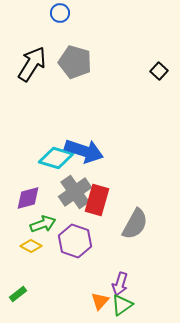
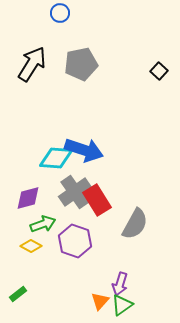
gray pentagon: moved 6 px right, 2 px down; rotated 28 degrees counterclockwise
blue arrow: moved 1 px up
cyan diamond: rotated 12 degrees counterclockwise
red rectangle: rotated 48 degrees counterclockwise
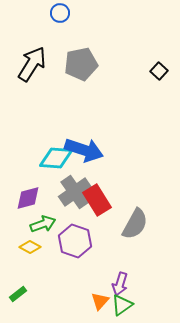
yellow diamond: moved 1 px left, 1 px down
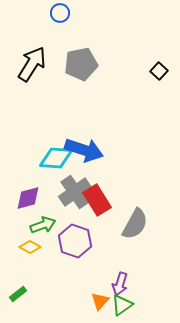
green arrow: moved 1 px down
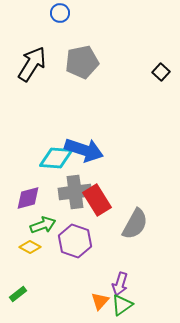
gray pentagon: moved 1 px right, 2 px up
black square: moved 2 px right, 1 px down
gray cross: rotated 28 degrees clockwise
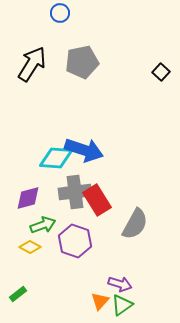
purple arrow: rotated 90 degrees counterclockwise
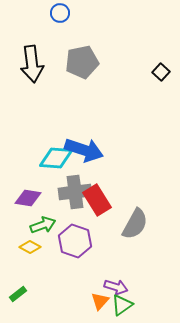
black arrow: rotated 141 degrees clockwise
purple diamond: rotated 24 degrees clockwise
purple arrow: moved 4 px left, 3 px down
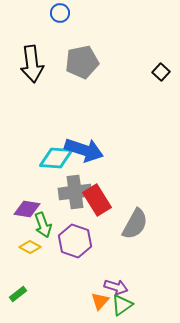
purple diamond: moved 1 px left, 11 px down
green arrow: rotated 90 degrees clockwise
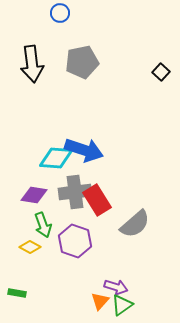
purple diamond: moved 7 px right, 14 px up
gray semicircle: rotated 20 degrees clockwise
green rectangle: moved 1 px left, 1 px up; rotated 48 degrees clockwise
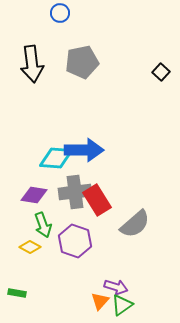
blue arrow: rotated 18 degrees counterclockwise
